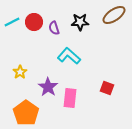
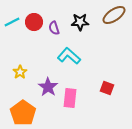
orange pentagon: moved 3 px left
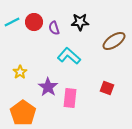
brown ellipse: moved 26 px down
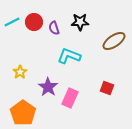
cyan L-shape: rotated 20 degrees counterclockwise
pink rectangle: rotated 18 degrees clockwise
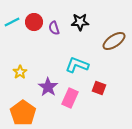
cyan L-shape: moved 8 px right, 9 px down
red square: moved 8 px left
